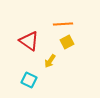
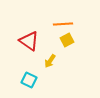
yellow square: moved 2 px up
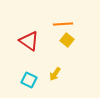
yellow square: rotated 24 degrees counterclockwise
yellow arrow: moved 5 px right, 13 px down
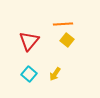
red triangle: rotated 35 degrees clockwise
cyan square: moved 6 px up; rotated 14 degrees clockwise
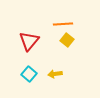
yellow arrow: rotated 48 degrees clockwise
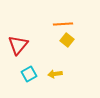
red triangle: moved 11 px left, 4 px down
cyan square: rotated 21 degrees clockwise
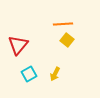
yellow arrow: rotated 56 degrees counterclockwise
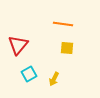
orange line: rotated 12 degrees clockwise
yellow square: moved 8 px down; rotated 32 degrees counterclockwise
yellow arrow: moved 1 px left, 5 px down
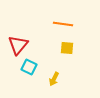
cyan square: moved 7 px up; rotated 35 degrees counterclockwise
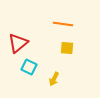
red triangle: moved 2 px up; rotated 10 degrees clockwise
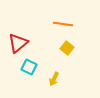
yellow square: rotated 32 degrees clockwise
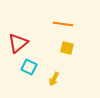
yellow square: rotated 24 degrees counterclockwise
